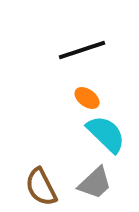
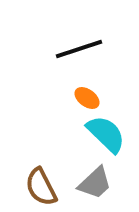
black line: moved 3 px left, 1 px up
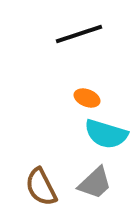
black line: moved 15 px up
orange ellipse: rotated 15 degrees counterclockwise
cyan semicircle: rotated 153 degrees clockwise
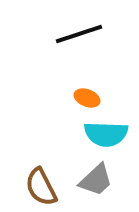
cyan semicircle: rotated 15 degrees counterclockwise
gray trapezoid: moved 1 px right, 3 px up
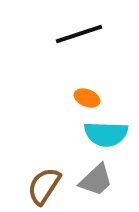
brown semicircle: moved 3 px right, 1 px up; rotated 60 degrees clockwise
